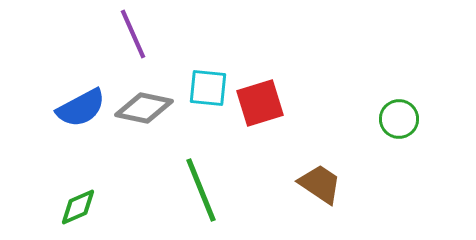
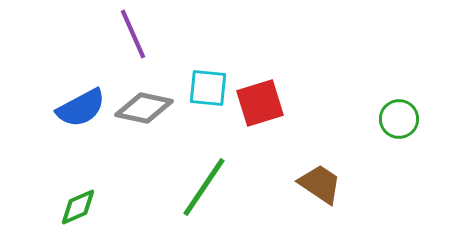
green line: moved 3 px right, 3 px up; rotated 56 degrees clockwise
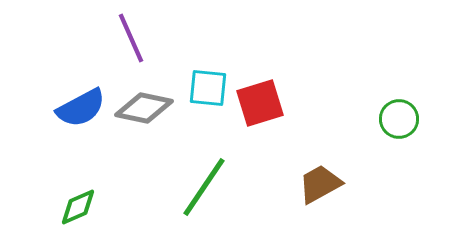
purple line: moved 2 px left, 4 px down
brown trapezoid: rotated 63 degrees counterclockwise
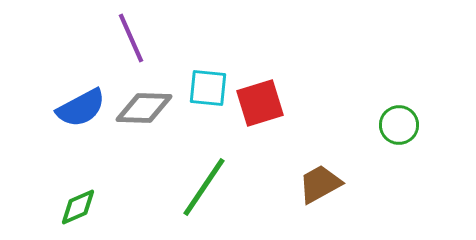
gray diamond: rotated 10 degrees counterclockwise
green circle: moved 6 px down
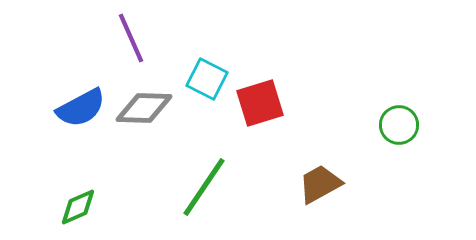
cyan square: moved 1 px left, 9 px up; rotated 21 degrees clockwise
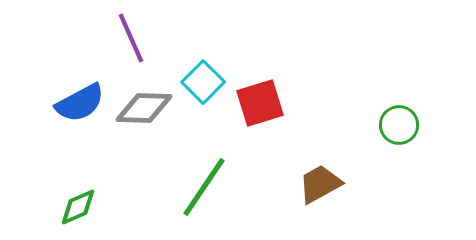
cyan square: moved 4 px left, 3 px down; rotated 18 degrees clockwise
blue semicircle: moved 1 px left, 5 px up
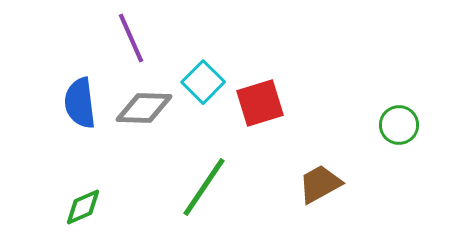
blue semicircle: rotated 111 degrees clockwise
green diamond: moved 5 px right
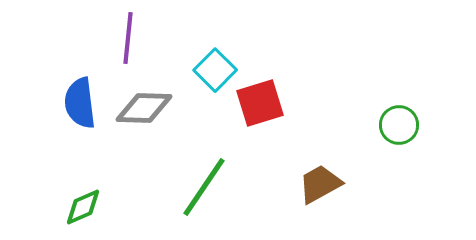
purple line: moved 3 px left; rotated 30 degrees clockwise
cyan square: moved 12 px right, 12 px up
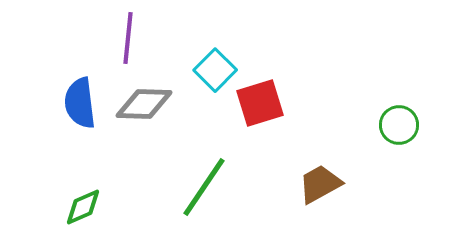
gray diamond: moved 4 px up
